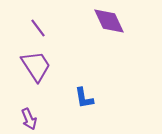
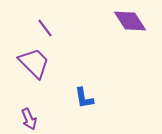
purple diamond: moved 21 px right; rotated 8 degrees counterclockwise
purple line: moved 7 px right
purple trapezoid: moved 2 px left, 3 px up; rotated 12 degrees counterclockwise
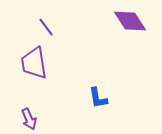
purple line: moved 1 px right, 1 px up
purple trapezoid: rotated 144 degrees counterclockwise
blue L-shape: moved 14 px right
